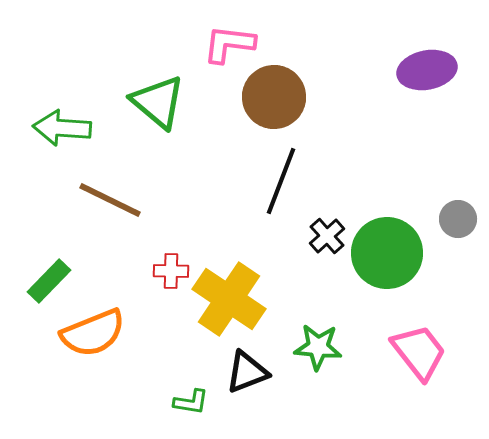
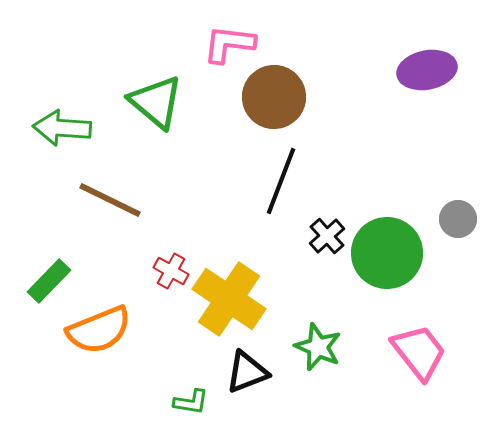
green triangle: moved 2 px left
red cross: rotated 28 degrees clockwise
orange semicircle: moved 6 px right, 3 px up
green star: rotated 18 degrees clockwise
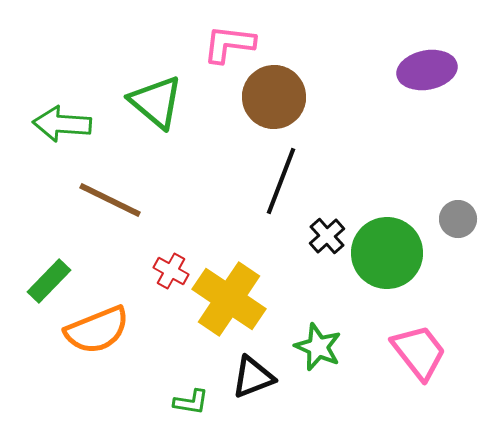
green arrow: moved 4 px up
orange semicircle: moved 2 px left
black triangle: moved 6 px right, 5 px down
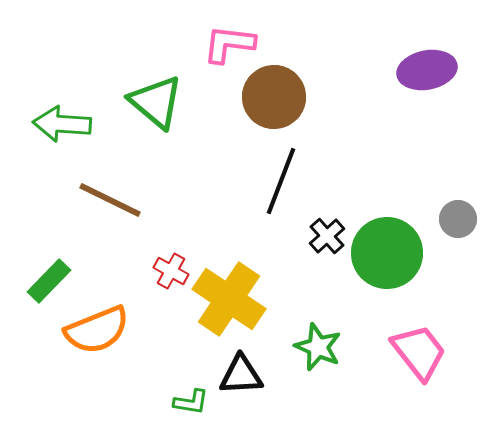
black triangle: moved 12 px left, 2 px up; rotated 18 degrees clockwise
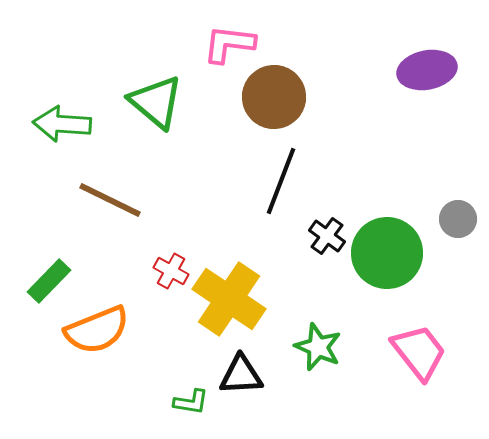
black cross: rotated 12 degrees counterclockwise
